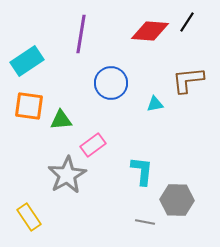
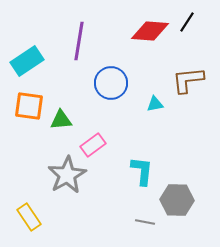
purple line: moved 2 px left, 7 px down
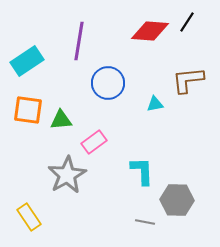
blue circle: moved 3 px left
orange square: moved 1 px left, 4 px down
pink rectangle: moved 1 px right, 3 px up
cyan L-shape: rotated 8 degrees counterclockwise
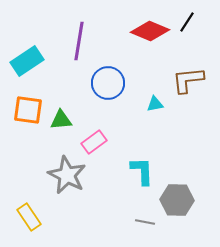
red diamond: rotated 18 degrees clockwise
gray star: rotated 15 degrees counterclockwise
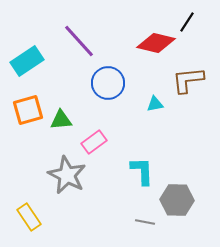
red diamond: moved 6 px right, 12 px down; rotated 9 degrees counterclockwise
purple line: rotated 51 degrees counterclockwise
orange square: rotated 24 degrees counterclockwise
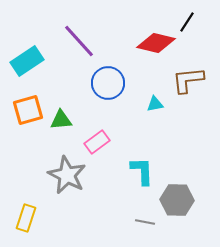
pink rectangle: moved 3 px right
yellow rectangle: moved 3 px left, 1 px down; rotated 52 degrees clockwise
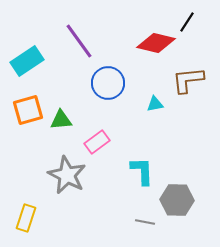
purple line: rotated 6 degrees clockwise
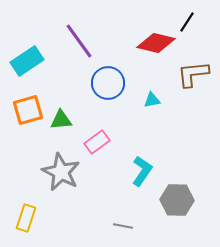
brown L-shape: moved 5 px right, 6 px up
cyan triangle: moved 3 px left, 4 px up
cyan L-shape: rotated 36 degrees clockwise
gray star: moved 6 px left, 3 px up
gray line: moved 22 px left, 4 px down
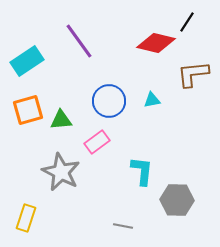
blue circle: moved 1 px right, 18 px down
cyan L-shape: rotated 28 degrees counterclockwise
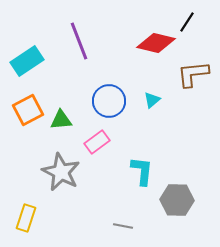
purple line: rotated 15 degrees clockwise
cyan triangle: rotated 30 degrees counterclockwise
orange square: rotated 12 degrees counterclockwise
